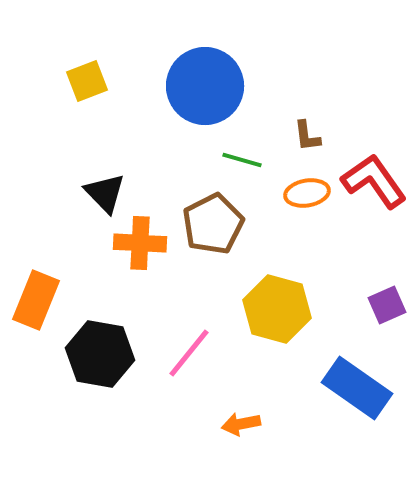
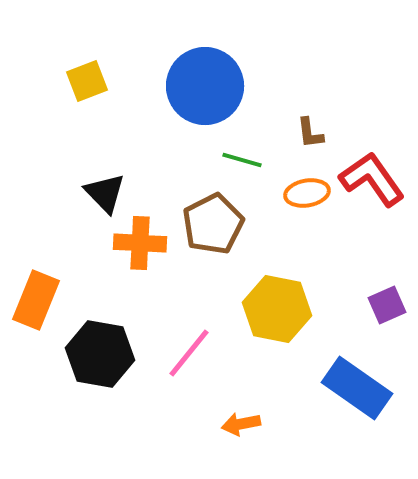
brown L-shape: moved 3 px right, 3 px up
red L-shape: moved 2 px left, 2 px up
yellow hexagon: rotated 4 degrees counterclockwise
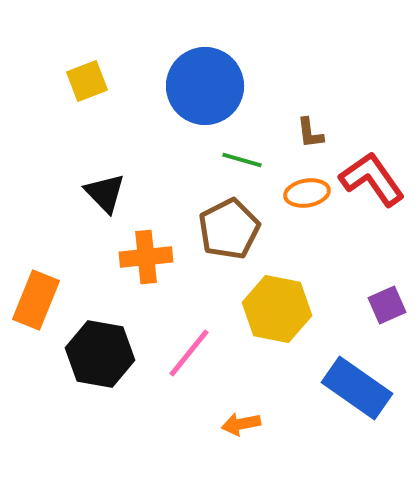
brown pentagon: moved 16 px right, 5 px down
orange cross: moved 6 px right, 14 px down; rotated 9 degrees counterclockwise
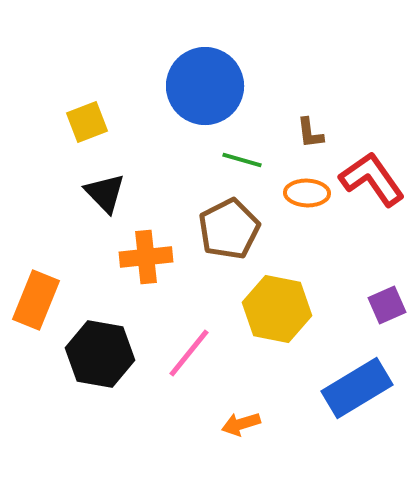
yellow square: moved 41 px down
orange ellipse: rotated 12 degrees clockwise
blue rectangle: rotated 66 degrees counterclockwise
orange arrow: rotated 6 degrees counterclockwise
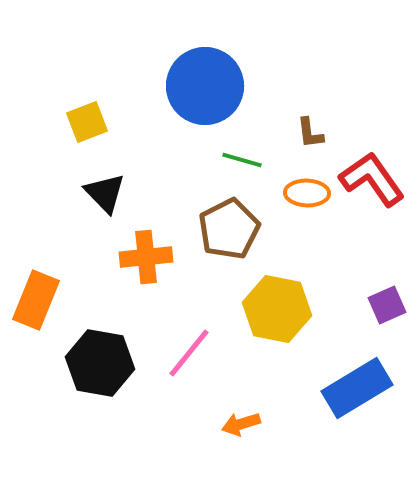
black hexagon: moved 9 px down
